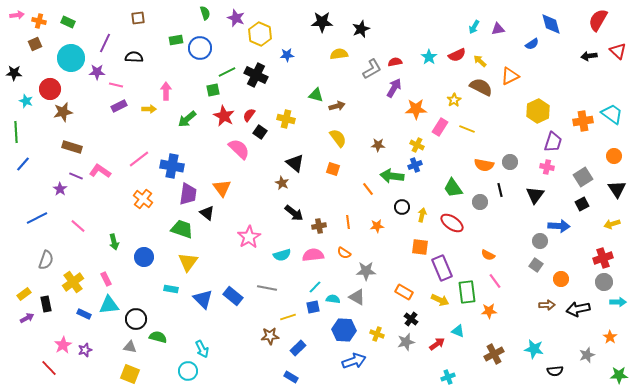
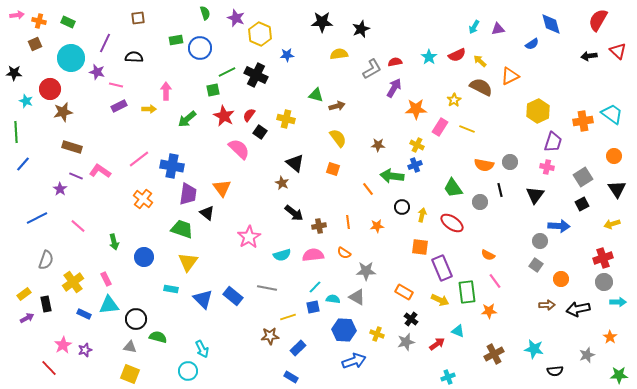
purple star at (97, 72): rotated 14 degrees clockwise
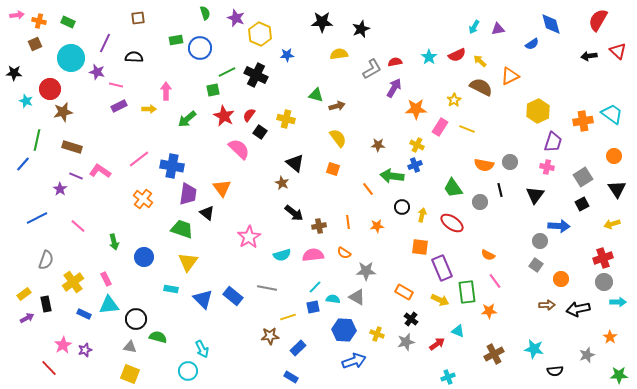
green line at (16, 132): moved 21 px right, 8 px down; rotated 15 degrees clockwise
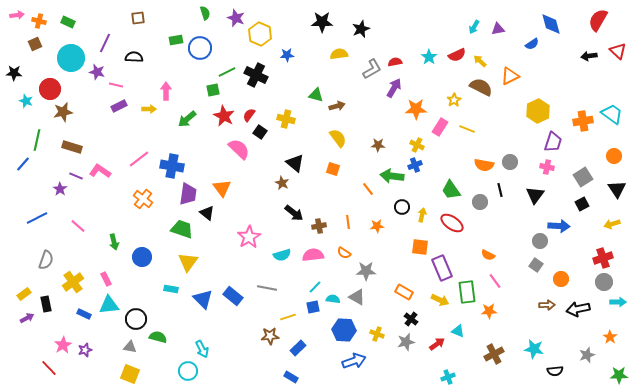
green trapezoid at (453, 188): moved 2 px left, 2 px down
blue circle at (144, 257): moved 2 px left
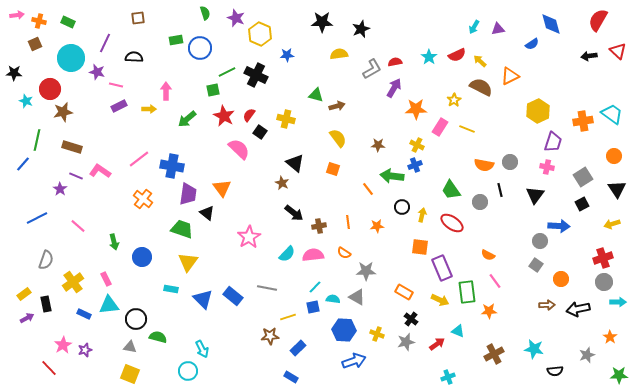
cyan semicircle at (282, 255): moved 5 px right, 1 px up; rotated 30 degrees counterclockwise
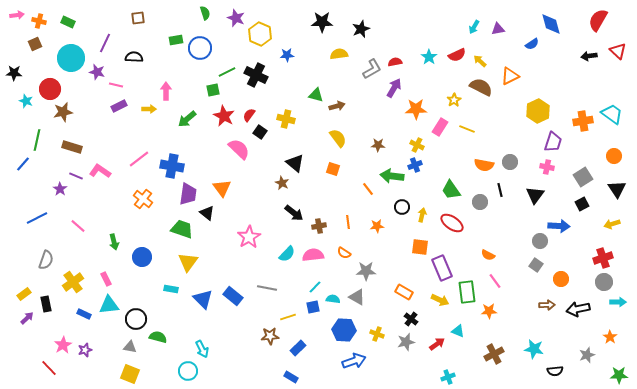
purple arrow at (27, 318): rotated 16 degrees counterclockwise
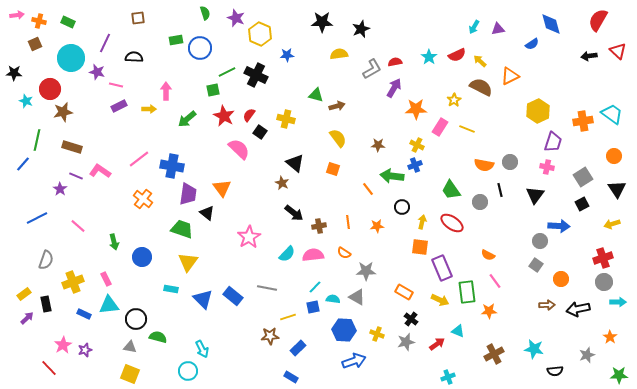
yellow arrow at (422, 215): moved 7 px down
yellow cross at (73, 282): rotated 15 degrees clockwise
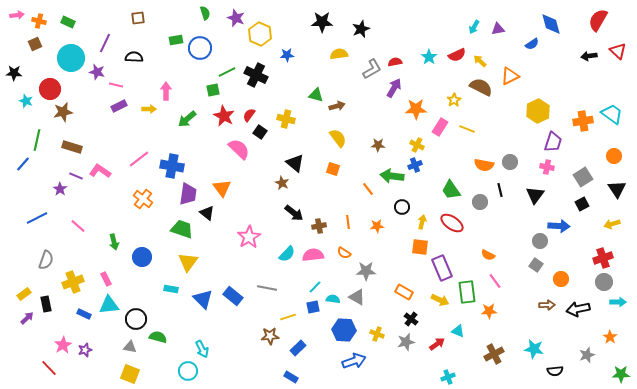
green star at (619, 375): moved 2 px right, 1 px up
